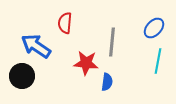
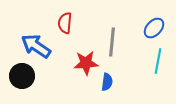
red star: rotated 10 degrees counterclockwise
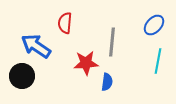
blue ellipse: moved 3 px up
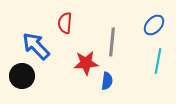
blue arrow: rotated 12 degrees clockwise
blue semicircle: moved 1 px up
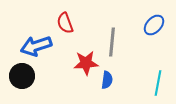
red semicircle: rotated 25 degrees counterclockwise
blue arrow: rotated 64 degrees counterclockwise
cyan line: moved 22 px down
blue semicircle: moved 1 px up
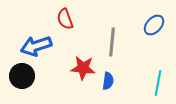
red semicircle: moved 4 px up
red star: moved 3 px left, 5 px down; rotated 10 degrees clockwise
blue semicircle: moved 1 px right, 1 px down
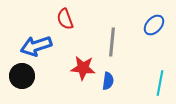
cyan line: moved 2 px right
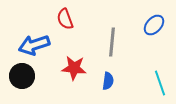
blue arrow: moved 2 px left, 1 px up
red star: moved 9 px left
cyan line: rotated 30 degrees counterclockwise
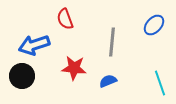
blue semicircle: rotated 120 degrees counterclockwise
